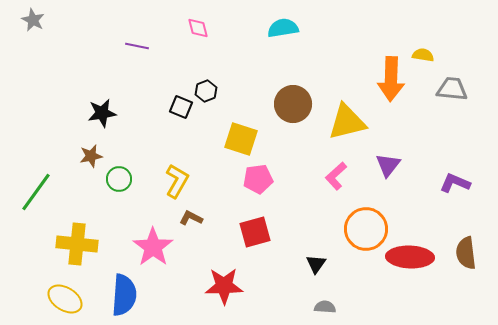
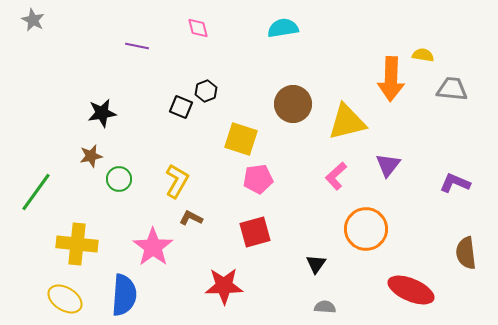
red ellipse: moved 1 px right, 33 px down; rotated 21 degrees clockwise
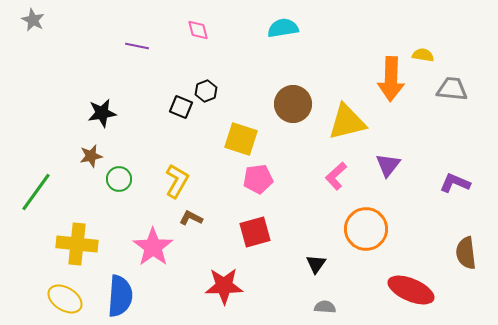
pink diamond: moved 2 px down
blue semicircle: moved 4 px left, 1 px down
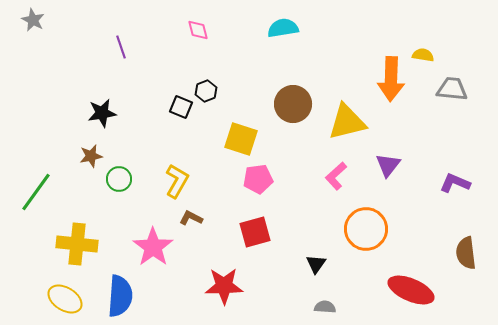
purple line: moved 16 px left, 1 px down; rotated 60 degrees clockwise
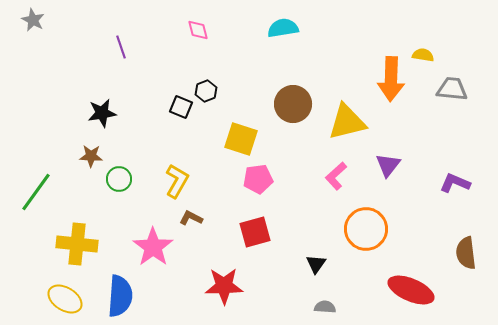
brown star: rotated 15 degrees clockwise
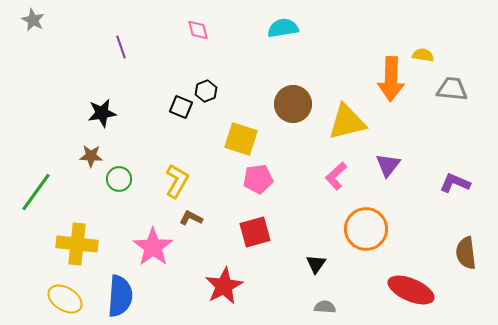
red star: rotated 27 degrees counterclockwise
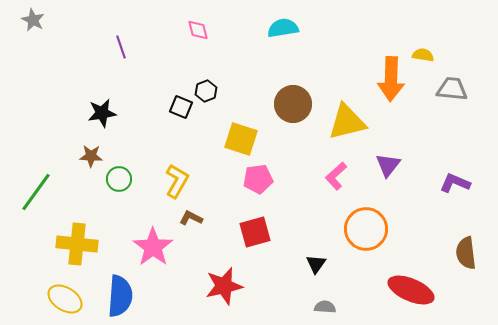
red star: rotated 15 degrees clockwise
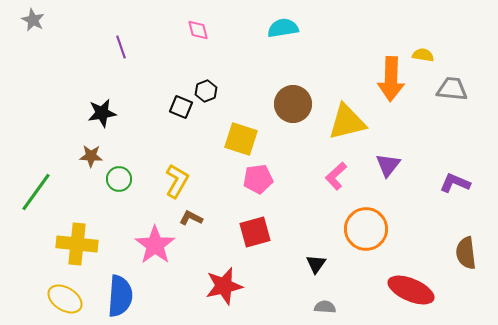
pink star: moved 2 px right, 2 px up
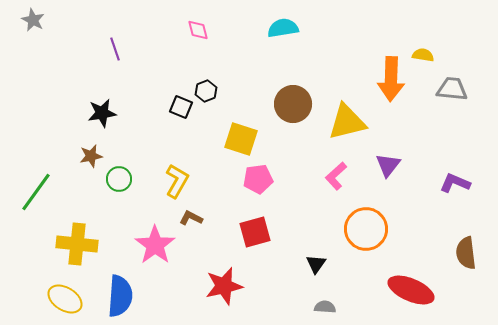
purple line: moved 6 px left, 2 px down
brown star: rotated 15 degrees counterclockwise
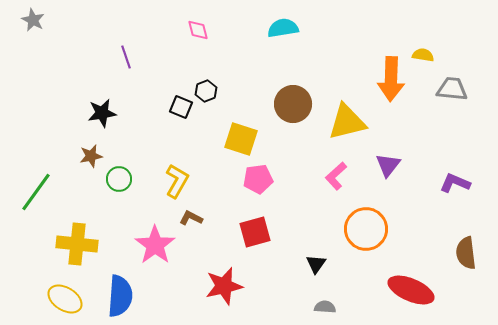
purple line: moved 11 px right, 8 px down
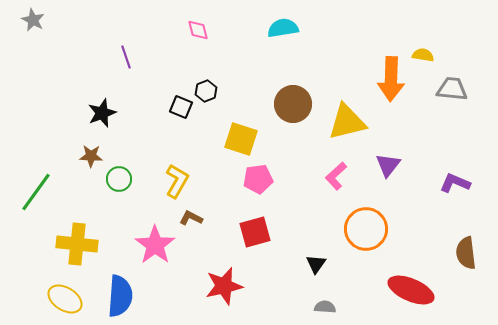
black star: rotated 12 degrees counterclockwise
brown star: rotated 15 degrees clockwise
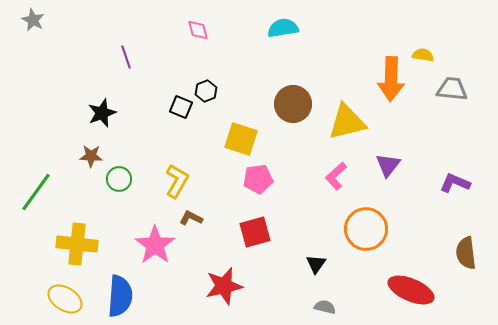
gray semicircle: rotated 10 degrees clockwise
